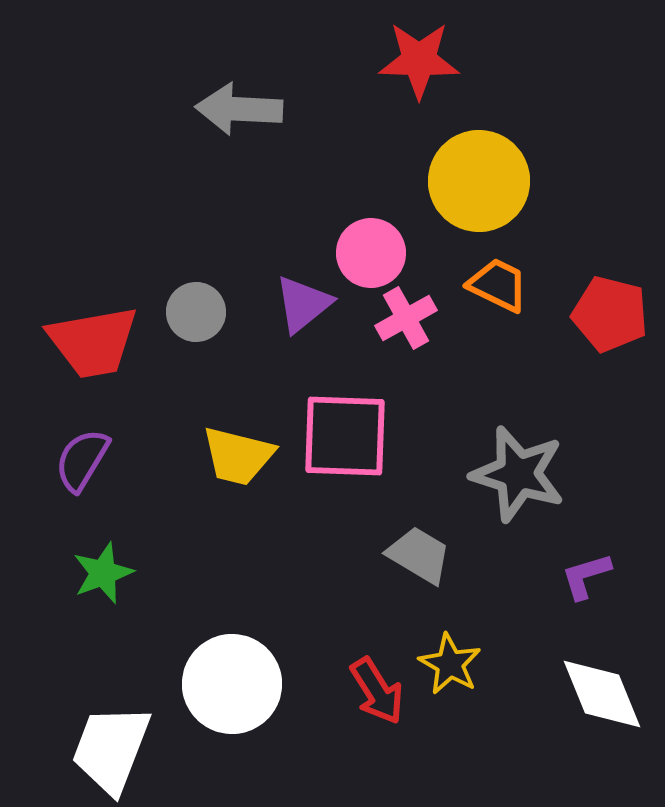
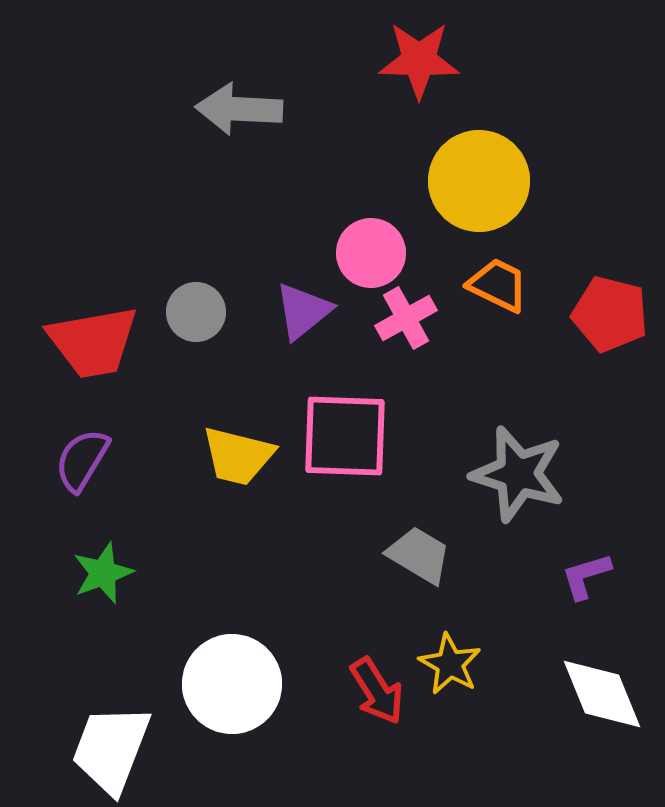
purple triangle: moved 7 px down
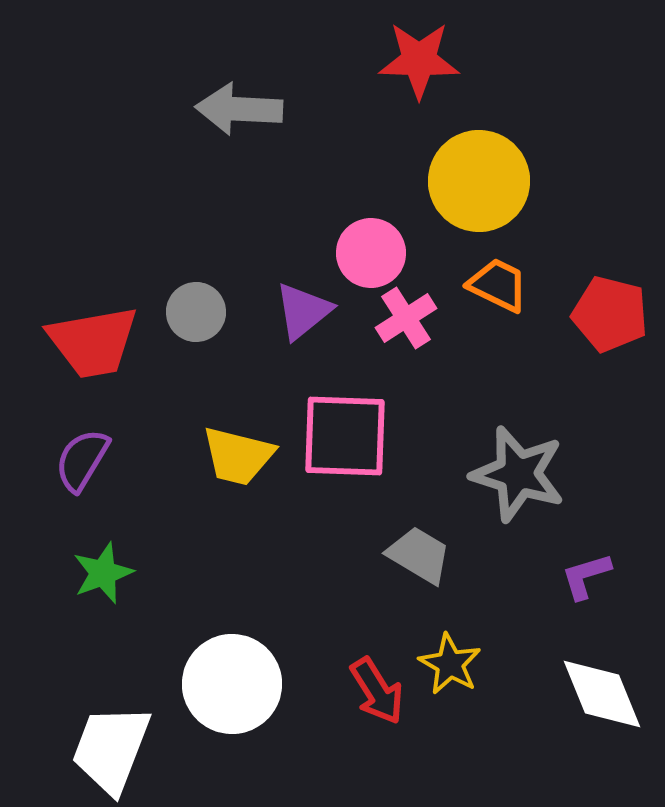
pink cross: rotated 4 degrees counterclockwise
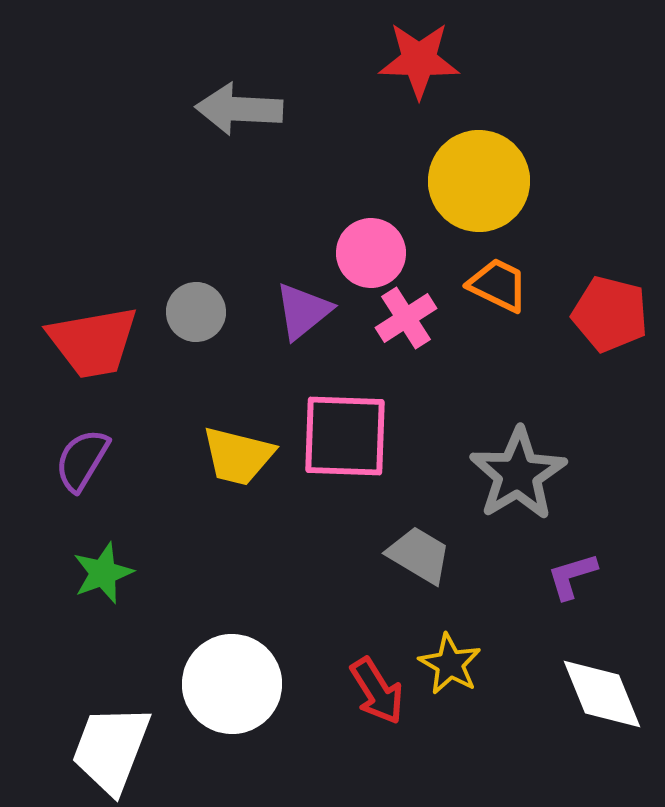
gray star: rotated 24 degrees clockwise
purple L-shape: moved 14 px left
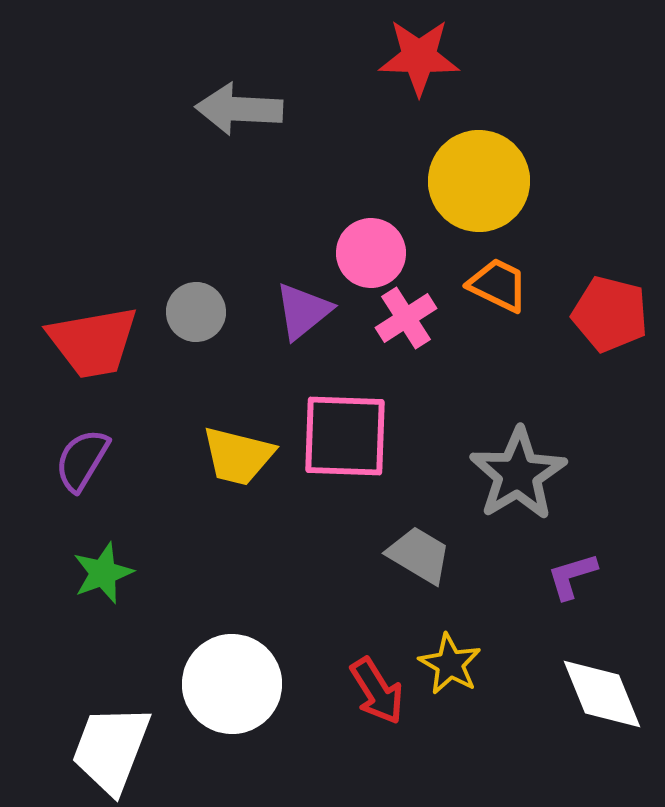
red star: moved 3 px up
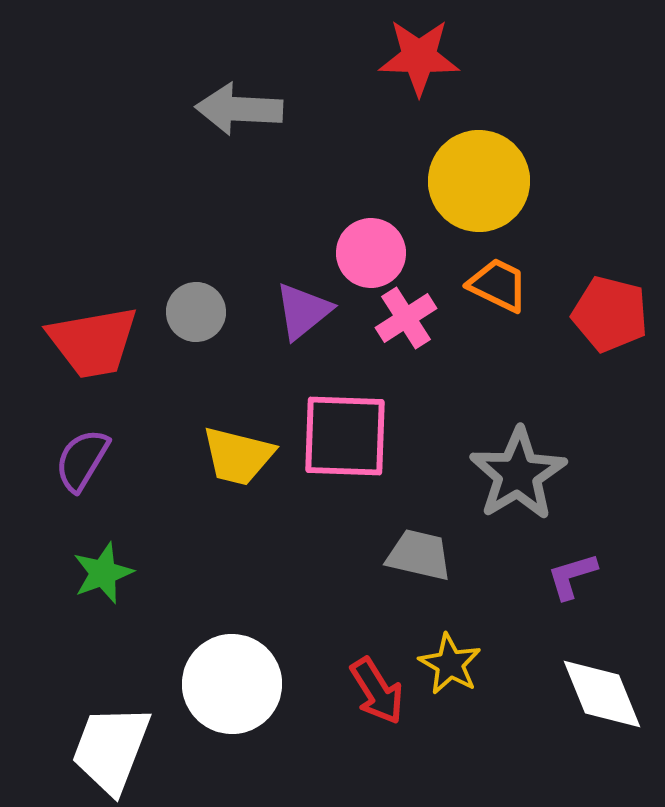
gray trapezoid: rotated 18 degrees counterclockwise
